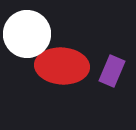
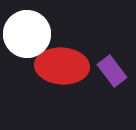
purple rectangle: rotated 60 degrees counterclockwise
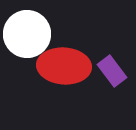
red ellipse: moved 2 px right
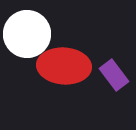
purple rectangle: moved 2 px right, 4 px down
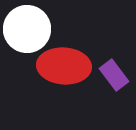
white circle: moved 5 px up
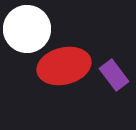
red ellipse: rotated 18 degrees counterclockwise
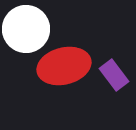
white circle: moved 1 px left
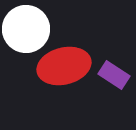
purple rectangle: rotated 20 degrees counterclockwise
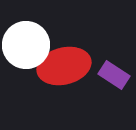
white circle: moved 16 px down
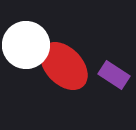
red ellipse: rotated 60 degrees clockwise
